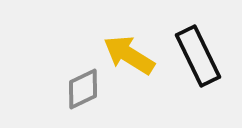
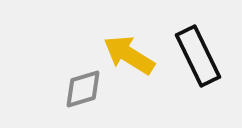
gray diamond: rotated 9 degrees clockwise
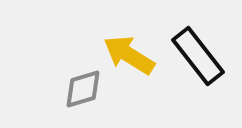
black rectangle: rotated 12 degrees counterclockwise
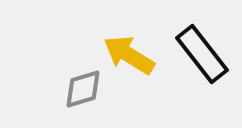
black rectangle: moved 4 px right, 2 px up
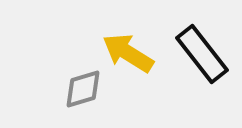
yellow arrow: moved 1 px left, 2 px up
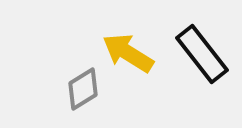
gray diamond: rotated 15 degrees counterclockwise
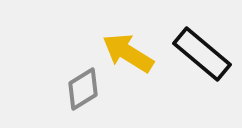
black rectangle: rotated 12 degrees counterclockwise
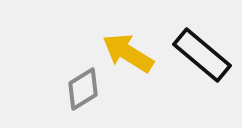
black rectangle: moved 1 px down
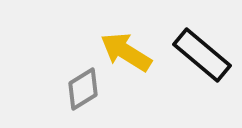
yellow arrow: moved 2 px left, 1 px up
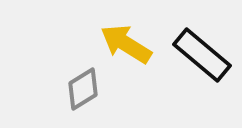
yellow arrow: moved 8 px up
